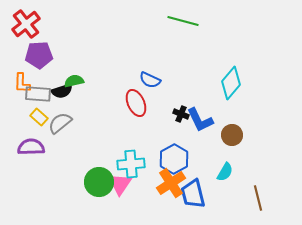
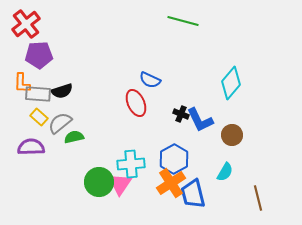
green semicircle: moved 56 px down
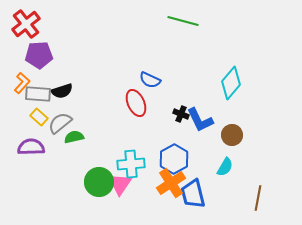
orange L-shape: rotated 140 degrees counterclockwise
cyan semicircle: moved 5 px up
brown line: rotated 25 degrees clockwise
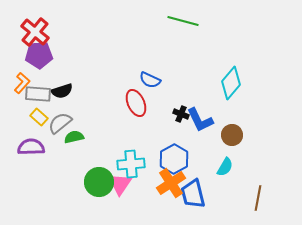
red cross: moved 9 px right, 8 px down; rotated 12 degrees counterclockwise
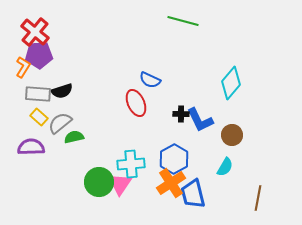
orange L-shape: moved 1 px right, 16 px up; rotated 10 degrees counterclockwise
black cross: rotated 21 degrees counterclockwise
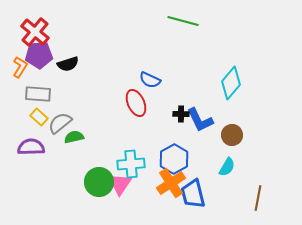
orange L-shape: moved 3 px left
black semicircle: moved 6 px right, 27 px up
cyan semicircle: moved 2 px right
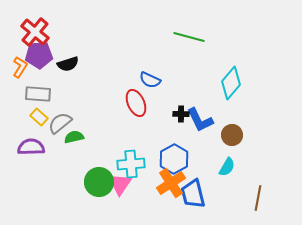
green line: moved 6 px right, 16 px down
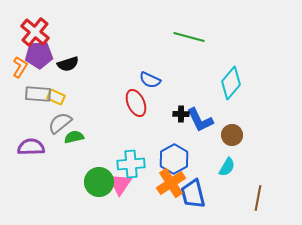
yellow rectangle: moved 17 px right, 20 px up; rotated 18 degrees counterclockwise
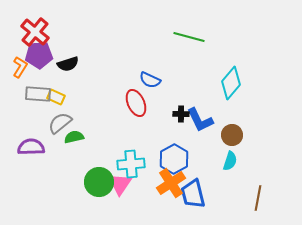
cyan semicircle: moved 3 px right, 6 px up; rotated 12 degrees counterclockwise
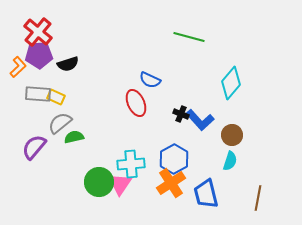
red cross: moved 3 px right
orange L-shape: moved 2 px left; rotated 15 degrees clockwise
black cross: rotated 21 degrees clockwise
blue L-shape: rotated 16 degrees counterclockwise
purple semicircle: moved 3 px right; rotated 48 degrees counterclockwise
blue trapezoid: moved 13 px right
